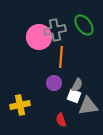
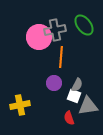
red semicircle: moved 8 px right, 2 px up
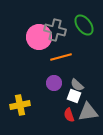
gray cross: rotated 25 degrees clockwise
orange line: rotated 70 degrees clockwise
gray semicircle: rotated 104 degrees clockwise
gray triangle: moved 6 px down
red semicircle: moved 3 px up
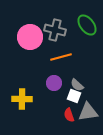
green ellipse: moved 3 px right
pink circle: moved 9 px left
yellow cross: moved 2 px right, 6 px up; rotated 12 degrees clockwise
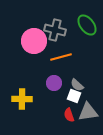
pink circle: moved 4 px right, 4 px down
